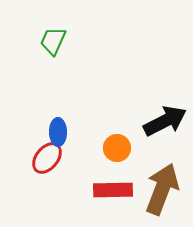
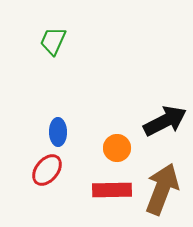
red ellipse: moved 12 px down
red rectangle: moved 1 px left
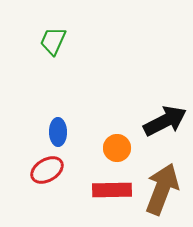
red ellipse: rotated 20 degrees clockwise
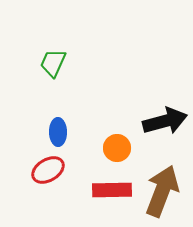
green trapezoid: moved 22 px down
black arrow: rotated 12 degrees clockwise
red ellipse: moved 1 px right
brown arrow: moved 2 px down
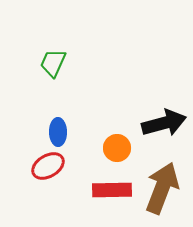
black arrow: moved 1 px left, 2 px down
red ellipse: moved 4 px up
brown arrow: moved 3 px up
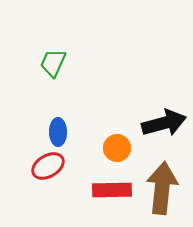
brown arrow: rotated 15 degrees counterclockwise
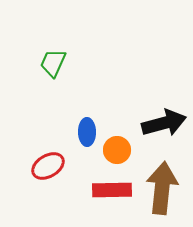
blue ellipse: moved 29 px right
orange circle: moved 2 px down
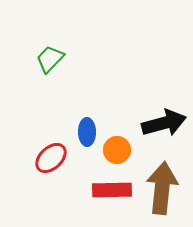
green trapezoid: moved 3 px left, 4 px up; rotated 20 degrees clockwise
red ellipse: moved 3 px right, 8 px up; rotated 12 degrees counterclockwise
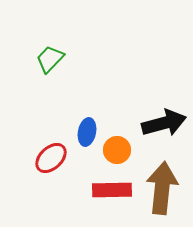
blue ellipse: rotated 12 degrees clockwise
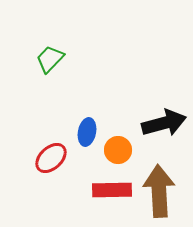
orange circle: moved 1 px right
brown arrow: moved 3 px left, 3 px down; rotated 9 degrees counterclockwise
